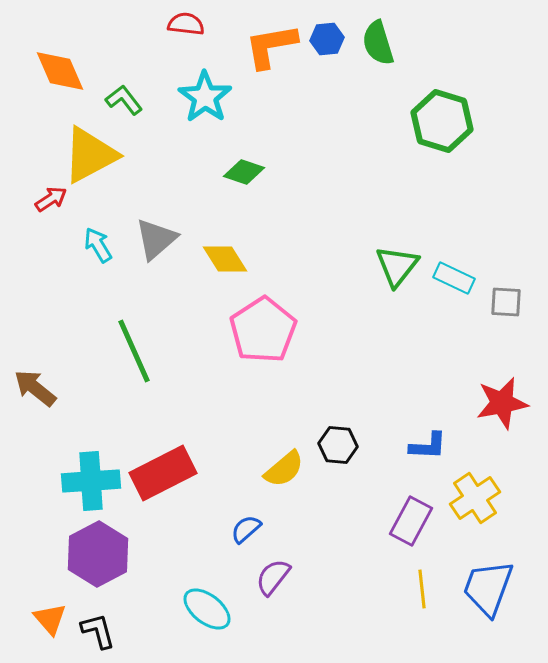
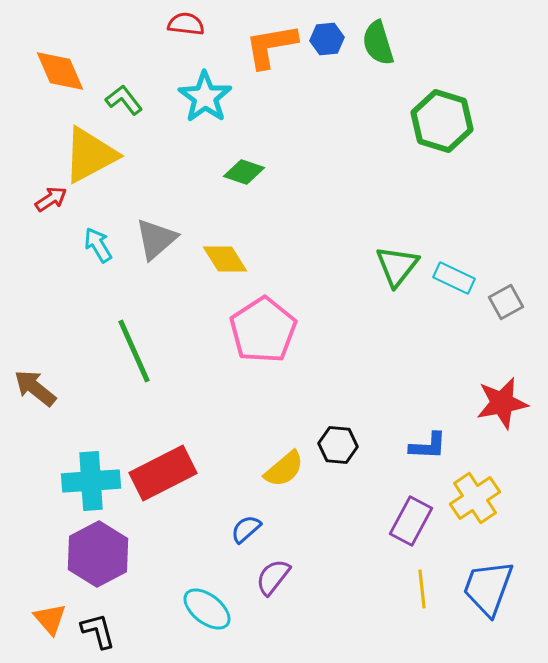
gray square: rotated 32 degrees counterclockwise
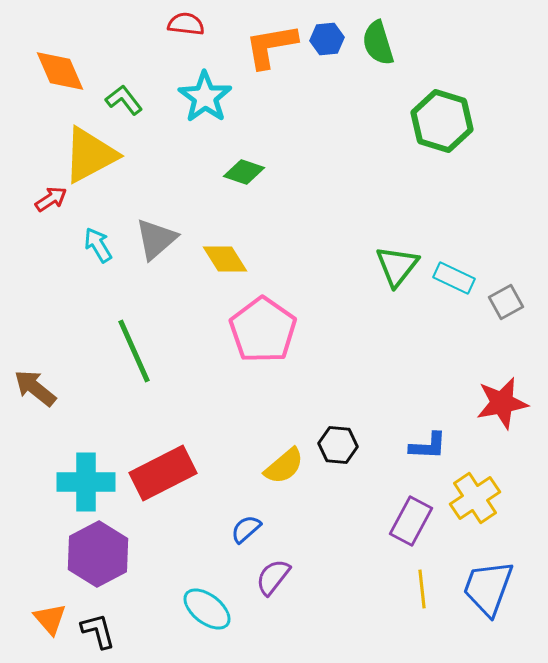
pink pentagon: rotated 4 degrees counterclockwise
yellow semicircle: moved 3 px up
cyan cross: moved 5 px left, 1 px down; rotated 4 degrees clockwise
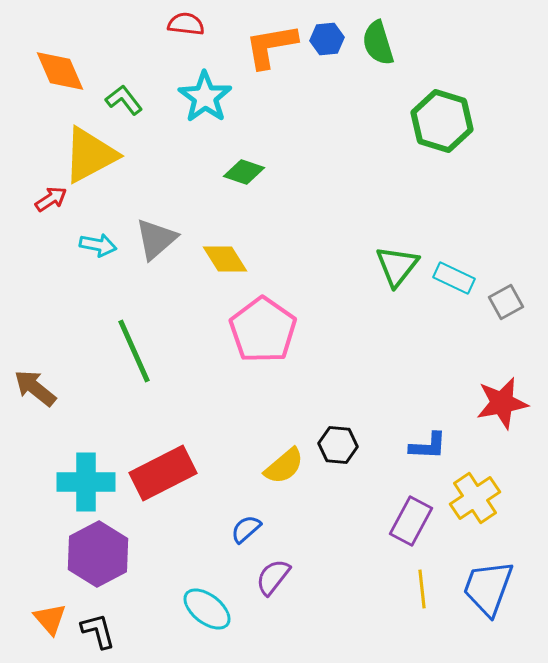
cyan arrow: rotated 132 degrees clockwise
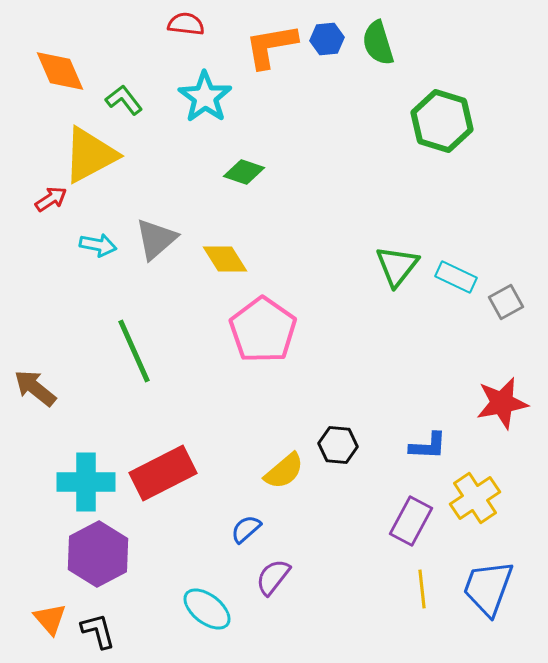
cyan rectangle: moved 2 px right, 1 px up
yellow semicircle: moved 5 px down
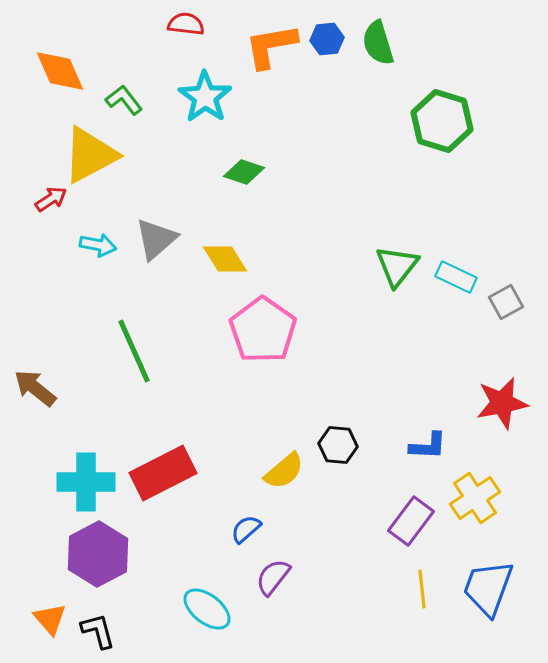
purple rectangle: rotated 9 degrees clockwise
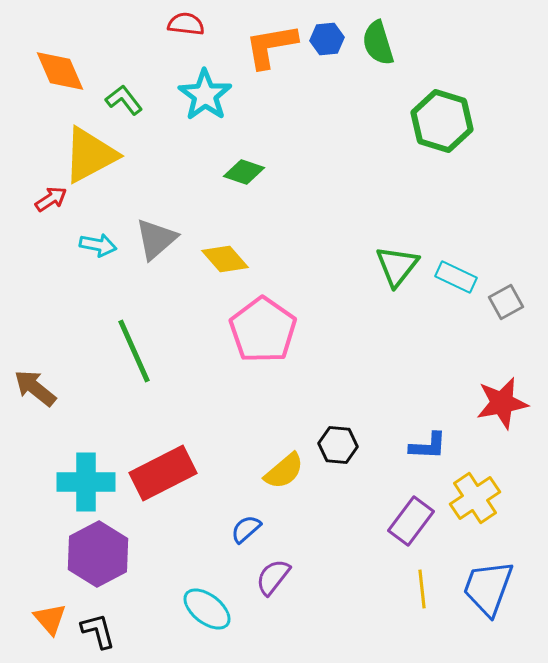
cyan star: moved 2 px up
yellow diamond: rotated 9 degrees counterclockwise
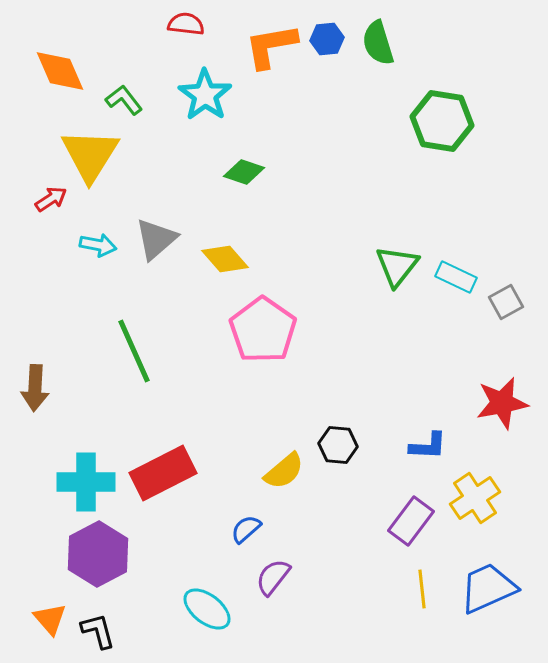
green hexagon: rotated 8 degrees counterclockwise
yellow triangle: rotated 30 degrees counterclockwise
brown arrow: rotated 126 degrees counterclockwise
blue trapezoid: rotated 46 degrees clockwise
